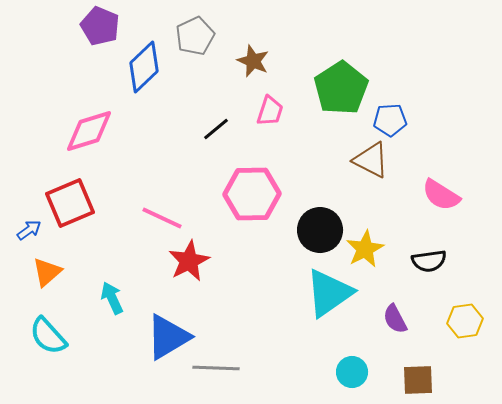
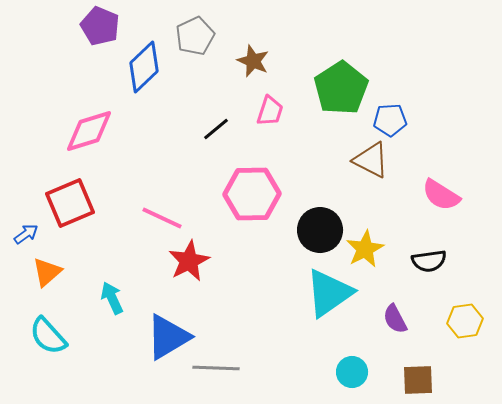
blue arrow: moved 3 px left, 4 px down
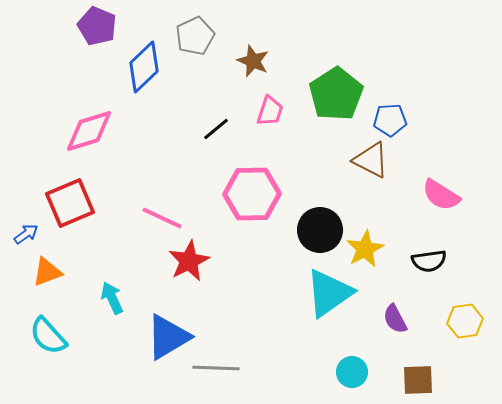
purple pentagon: moved 3 px left
green pentagon: moved 5 px left, 6 px down
orange triangle: rotated 20 degrees clockwise
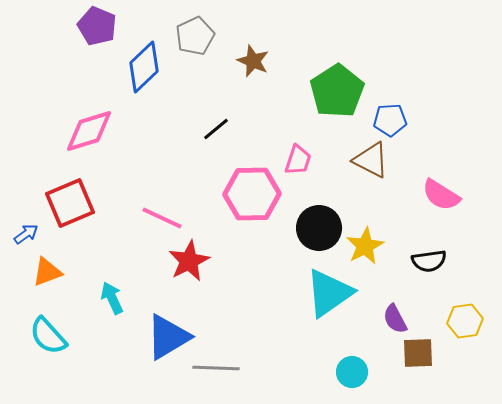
green pentagon: moved 1 px right, 3 px up
pink trapezoid: moved 28 px right, 49 px down
black circle: moved 1 px left, 2 px up
yellow star: moved 3 px up
brown square: moved 27 px up
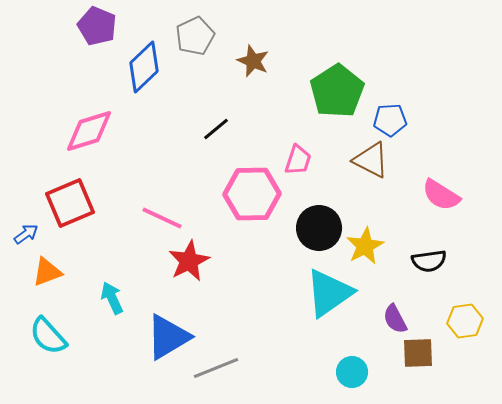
gray line: rotated 24 degrees counterclockwise
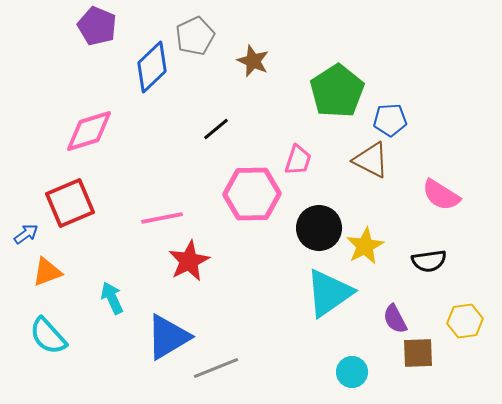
blue diamond: moved 8 px right
pink line: rotated 36 degrees counterclockwise
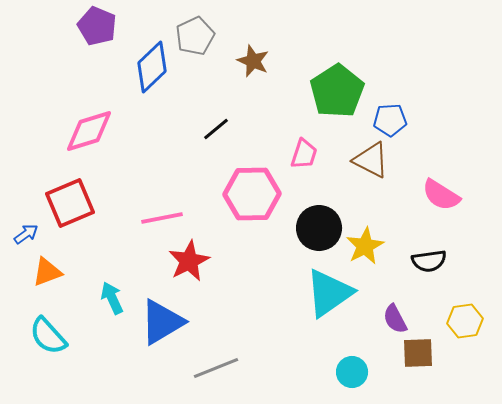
pink trapezoid: moved 6 px right, 6 px up
blue triangle: moved 6 px left, 15 px up
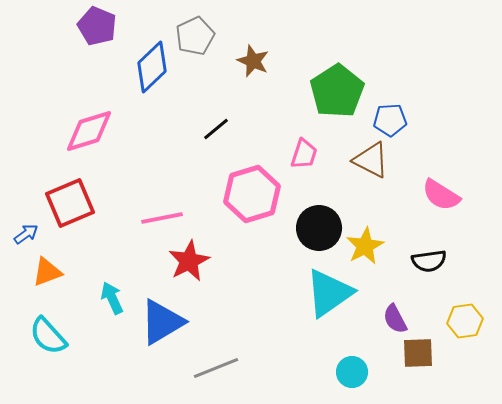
pink hexagon: rotated 16 degrees counterclockwise
